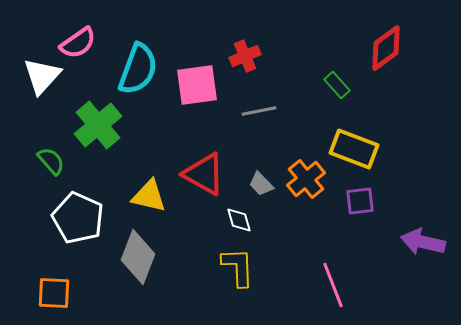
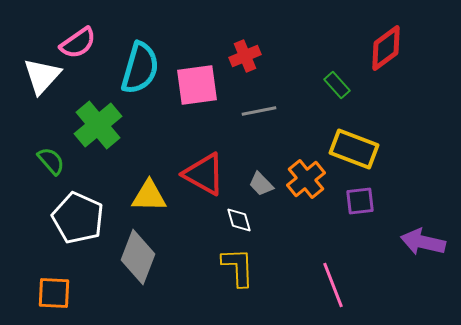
cyan semicircle: moved 2 px right, 1 px up; rotated 4 degrees counterclockwise
yellow triangle: rotated 12 degrees counterclockwise
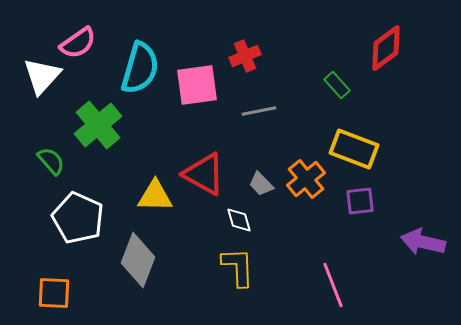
yellow triangle: moved 6 px right
gray diamond: moved 3 px down
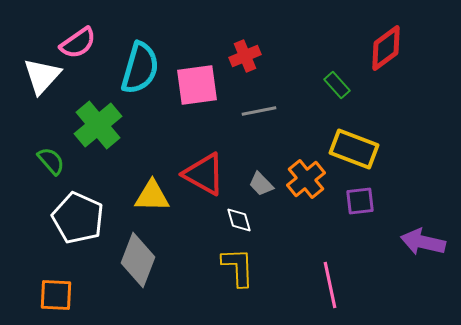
yellow triangle: moved 3 px left
pink line: moved 3 px left; rotated 9 degrees clockwise
orange square: moved 2 px right, 2 px down
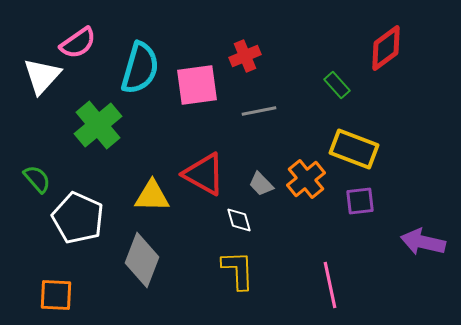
green semicircle: moved 14 px left, 18 px down
gray diamond: moved 4 px right
yellow L-shape: moved 3 px down
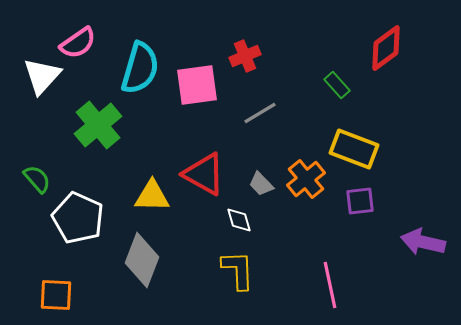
gray line: moved 1 px right, 2 px down; rotated 20 degrees counterclockwise
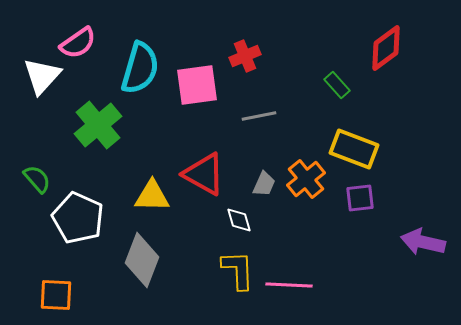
gray line: moved 1 px left, 3 px down; rotated 20 degrees clockwise
gray trapezoid: moved 3 px right; rotated 112 degrees counterclockwise
purple square: moved 3 px up
pink line: moved 41 px left; rotated 75 degrees counterclockwise
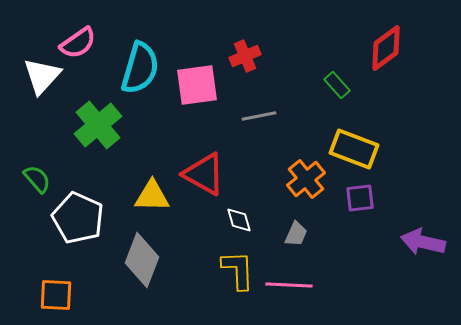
gray trapezoid: moved 32 px right, 50 px down
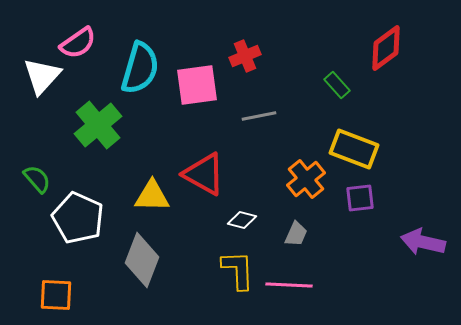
white diamond: moved 3 px right; rotated 60 degrees counterclockwise
